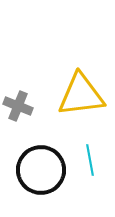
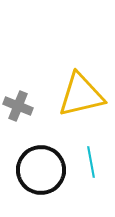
yellow triangle: rotated 6 degrees counterclockwise
cyan line: moved 1 px right, 2 px down
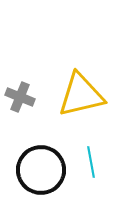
gray cross: moved 2 px right, 9 px up
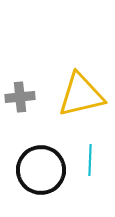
gray cross: rotated 28 degrees counterclockwise
cyan line: moved 1 px left, 2 px up; rotated 12 degrees clockwise
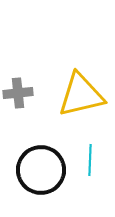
gray cross: moved 2 px left, 4 px up
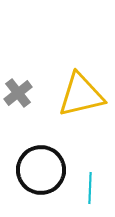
gray cross: rotated 32 degrees counterclockwise
cyan line: moved 28 px down
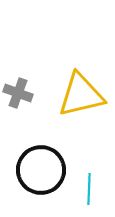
gray cross: rotated 32 degrees counterclockwise
cyan line: moved 1 px left, 1 px down
